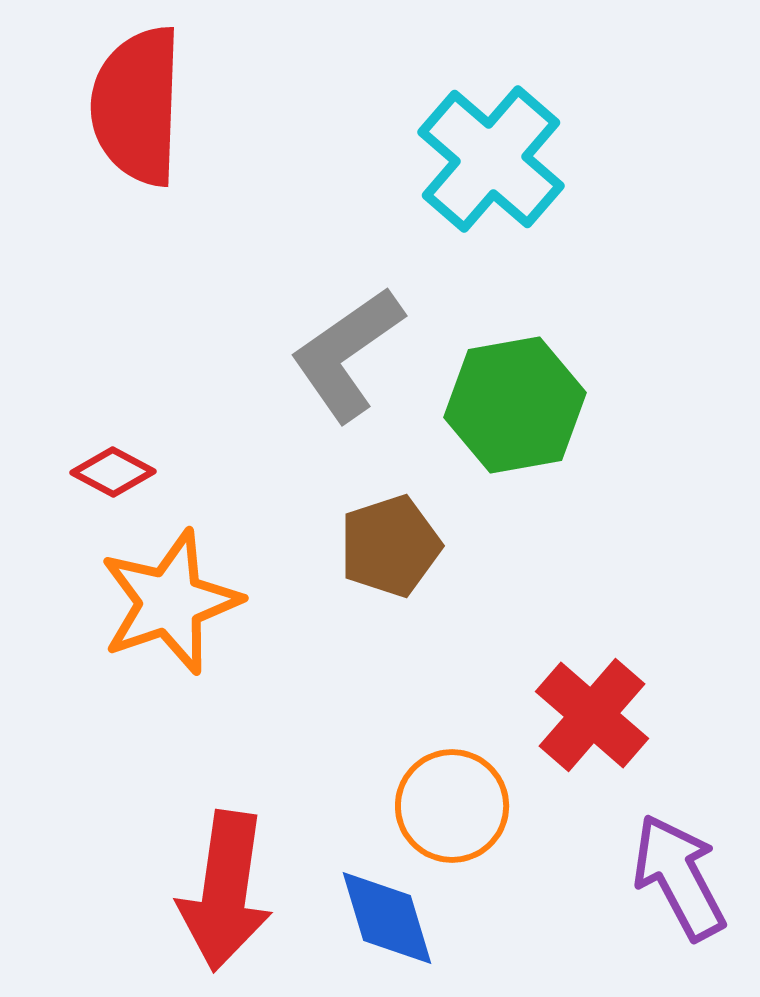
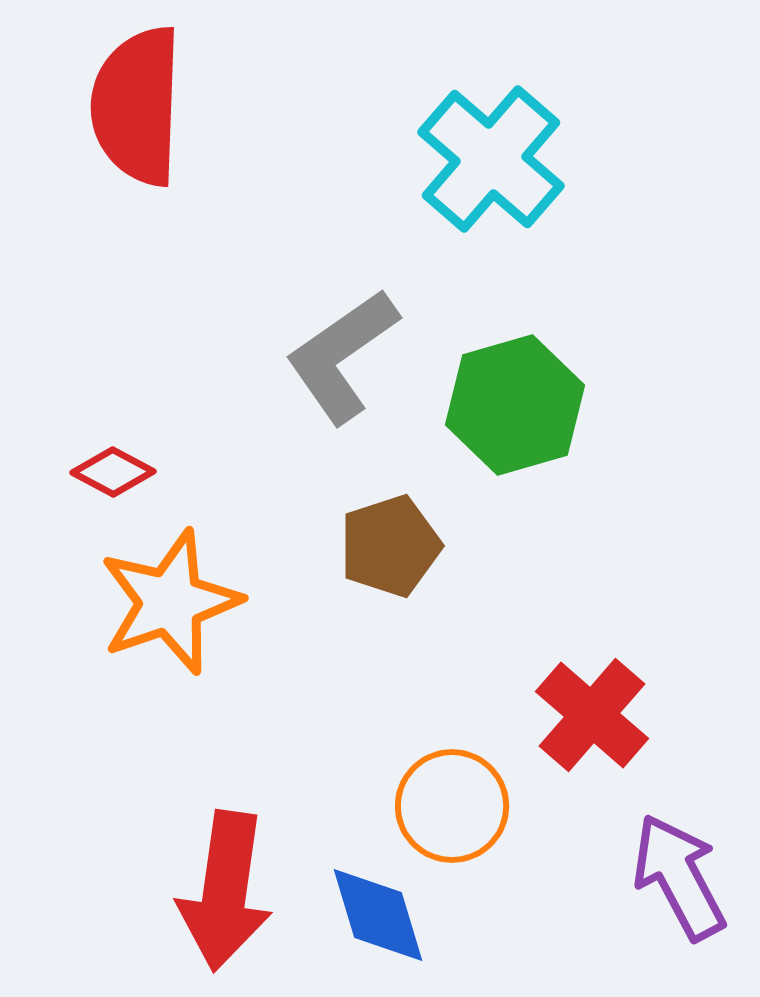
gray L-shape: moved 5 px left, 2 px down
green hexagon: rotated 6 degrees counterclockwise
blue diamond: moved 9 px left, 3 px up
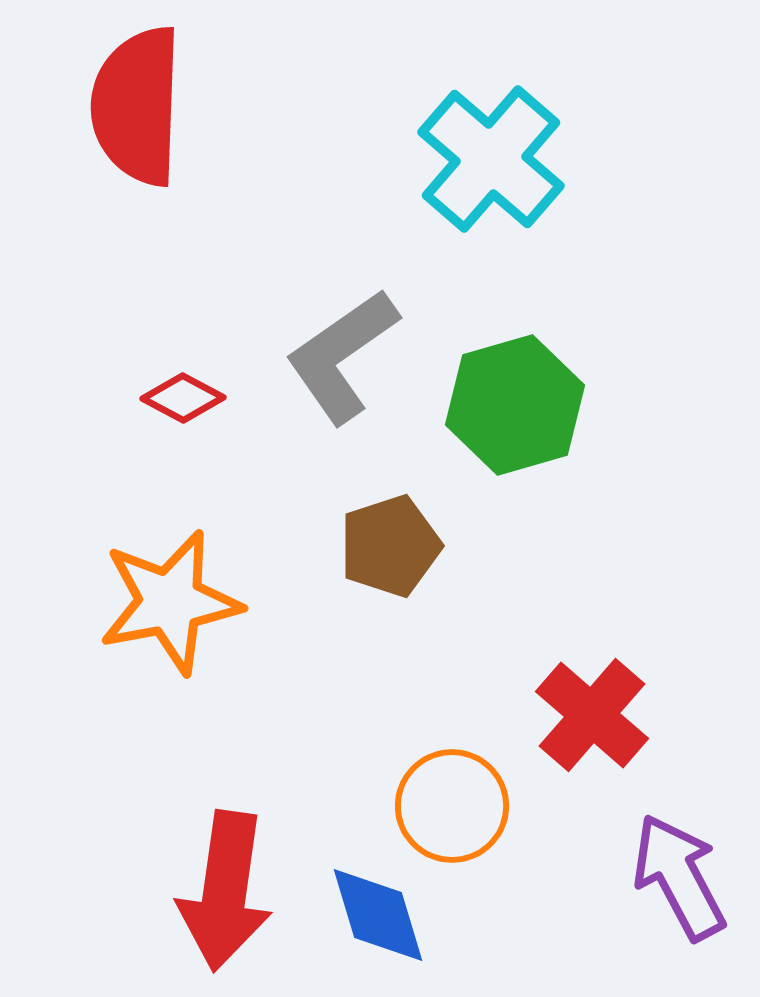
red diamond: moved 70 px right, 74 px up
orange star: rotated 8 degrees clockwise
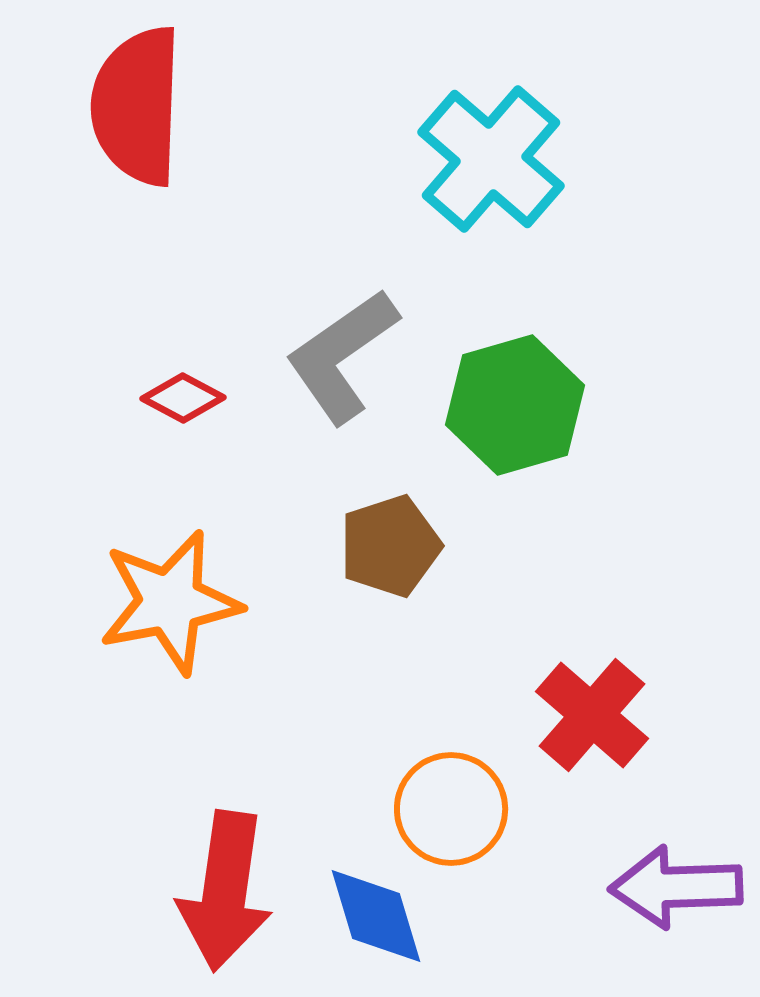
orange circle: moved 1 px left, 3 px down
purple arrow: moved 3 px left, 10 px down; rotated 64 degrees counterclockwise
blue diamond: moved 2 px left, 1 px down
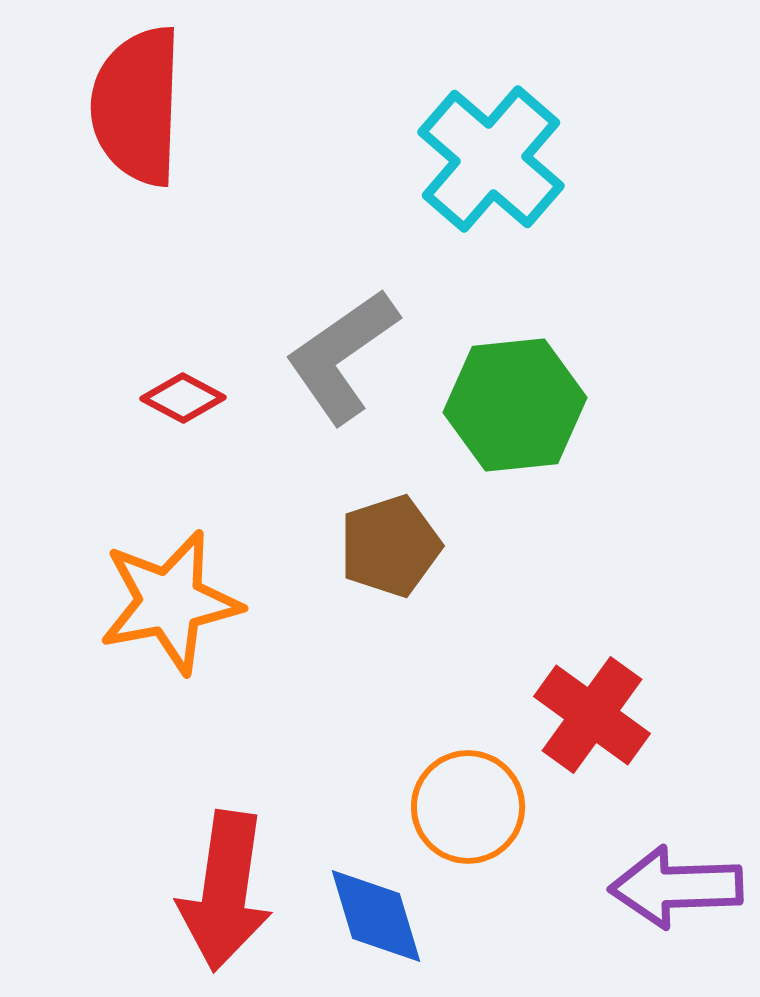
green hexagon: rotated 10 degrees clockwise
red cross: rotated 5 degrees counterclockwise
orange circle: moved 17 px right, 2 px up
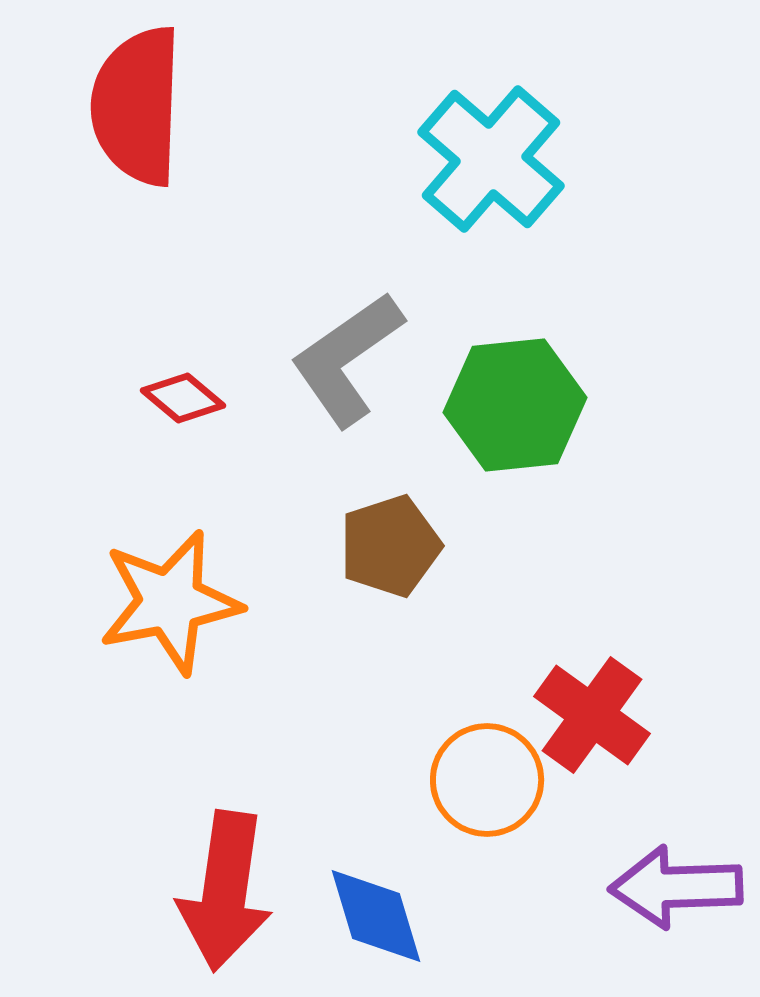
gray L-shape: moved 5 px right, 3 px down
red diamond: rotated 12 degrees clockwise
orange circle: moved 19 px right, 27 px up
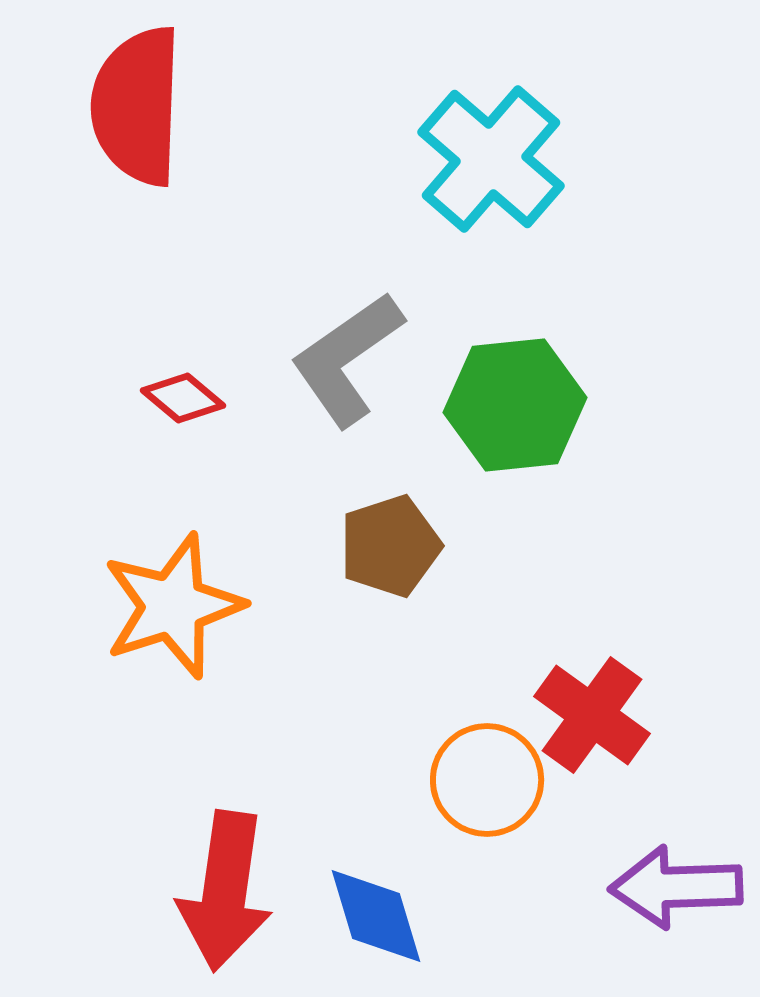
orange star: moved 3 px right, 4 px down; rotated 7 degrees counterclockwise
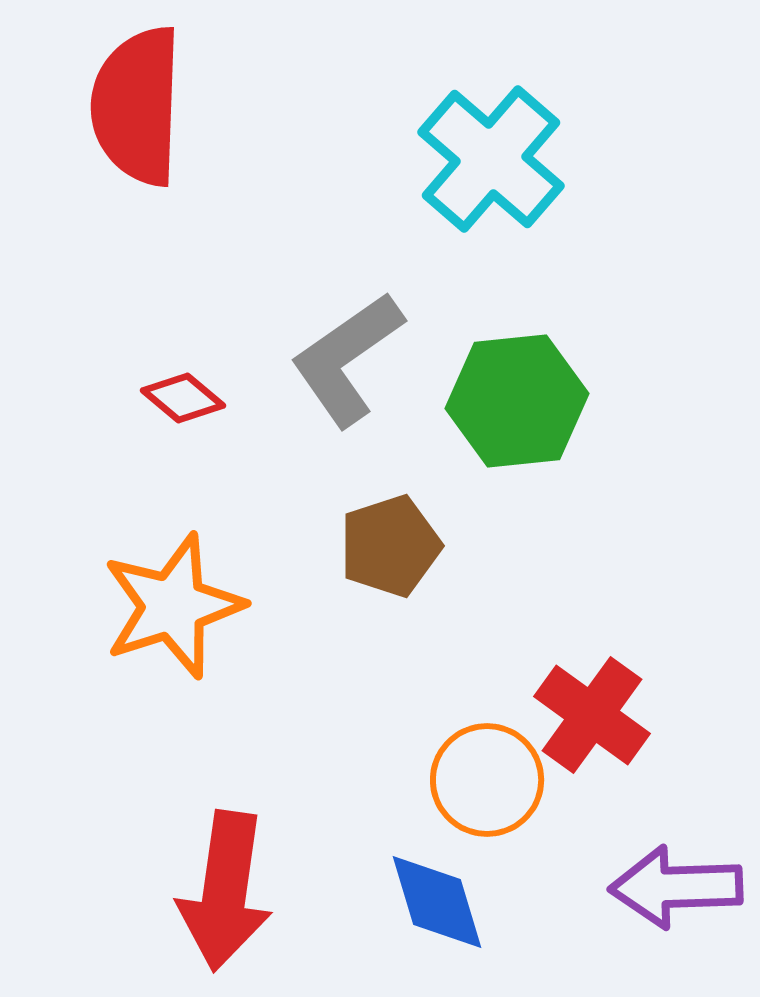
green hexagon: moved 2 px right, 4 px up
blue diamond: moved 61 px right, 14 px up
